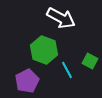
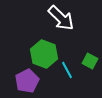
white arrow: rotated 16 degrees clockwise
green hexagon: moved 4 px down
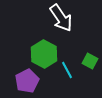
white arrow: rotated 12 degrees clockwise
green hexagon: rotated 8 degrees clockwise
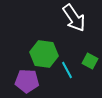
white arrow: moved 13 px right
green hexagon: rotated 20 degrees counterclockwise
purple pentagon: rotated 30 degrees clockwise
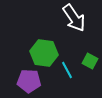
green hexagon: moved 1 px up
purple pentagon: moved 2 px right
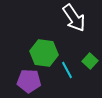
green square: rotated 14 degrees clockwise
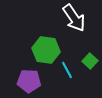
green hexagon: moved 2 px right, 3 px up
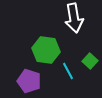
white arrow: rotated 24 degrees clockwise
cyan line: moved 1 px right, 1 px down
purple pentagon: rotated 15 degrees clockwise
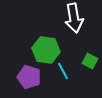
green square: rotated 14 degrees counterclockwise
cyan line: moved 5 px left
purple pentagon: moved 4 px up
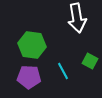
white arrow: moved 3 px right
green hexagon: moved 14 px left, 5 px up
purple pentagon: rotated 15 degrees counterclockwise
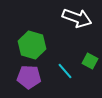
white arrow: rotated 60 degrees counterclockwise
green hexagon: rotated 8 degrees clockwise
cyan line: moved 2 px right; rotated 12 degrees counterclockwise
